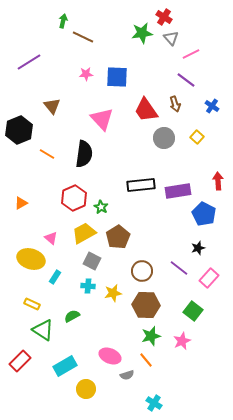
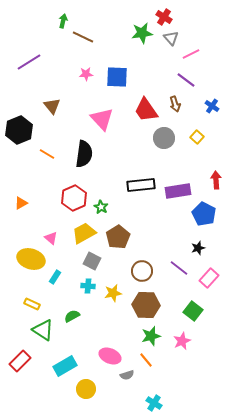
red arrow at (218, 181): moved 2 px left, 1 px up
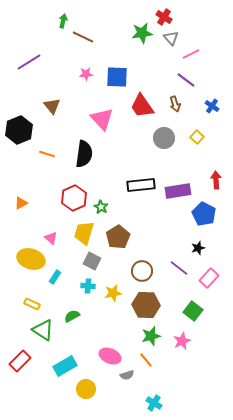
red trapezoid at (146, 110): moved 4 px left, 4 px up
orange line at (47, 154): rotated 14 degrees counterclockwise
yellow trapezoid at (84, 233): rotated 45 degrees counterclockwise
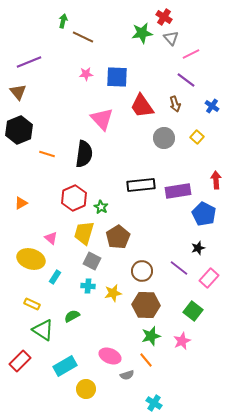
purple line at (29, 62): rotated 10 degrees clockwise
brown triangle at (52, 106): moved 34 px left, 14 px up
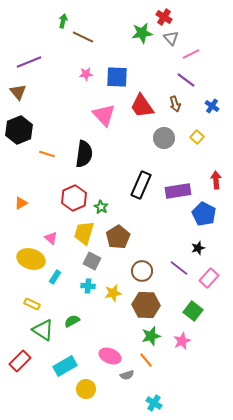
pink triangle at (102, 119): moved 2 px right, 4 px up
black rectangle at (141, 185): rotated 60 degrees counterclockwise
green semicircle at (72, 316): moved 5 px down
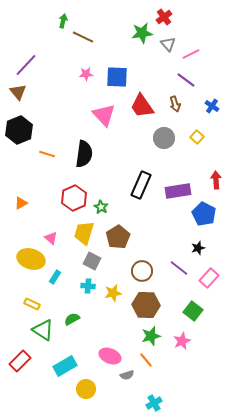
red cross at (164, 17): rotated 21 degrees clockwise
gray triangle at (171, 38): moved 3 px left, 6 px down
purple line at (29, 62): moved 3 px left, 3 px down; rotated 25 degrees counterclockwise
green semicircle at (72, 321): moved 2 px up
cyan cross at (154, 403): rotated 28 degrees clockwise
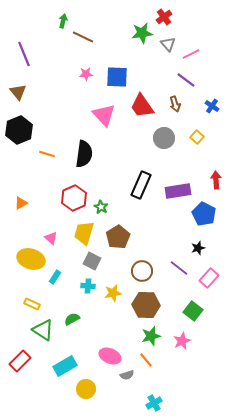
purple line at (26, 65): moved 2 px left, 11 px up; rotated 65 degrees counterclockwise
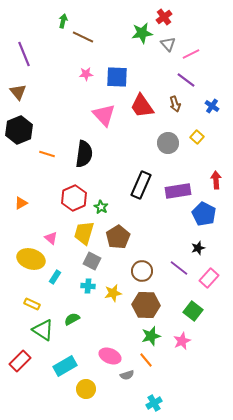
gray circle at (164, 138): moved 4 px right, 5 px down
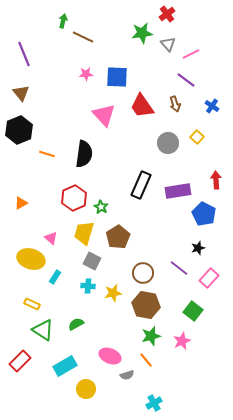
red cross at (164, 17): moved 3 px right, 3 px up
brown triangle at (18, 92): moved 3 px right, 1 px down
brown circle at (142, 271): moved 1 px right, 2 px down
brown hexagon at (146, 305): rotated 8 degrees clockwise
green semicircle at (72, 319): moved 4 px right, 5 px down
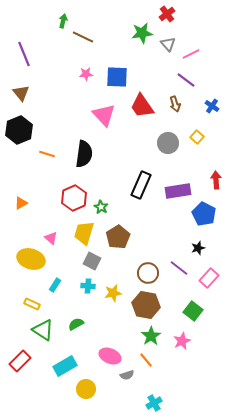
brown circle at (143, 273): moved 5 px right
cyan rectangle at (55, 277): moved 8 px down
green star at (151, 336): rotated 18 degrees counterclockwise
